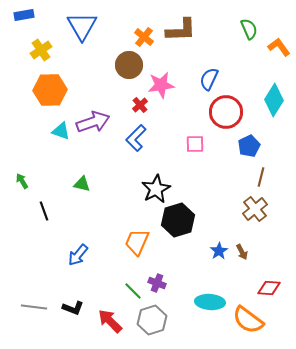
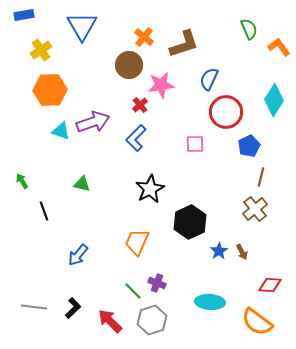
brown L-shape: moved 3 px right, 14 px down; rotated 16 degrees counterclockwise
black star: moved 6 px left
black hexagon: moved 12 px right, 2 px down; rotated 8 degrees counterclockwise
red diamond: moved 1 px right, 3 px up
black L-shape: rotated 65 degrees counterclockwise
orange semicircle: moved 9 px right, 2 px down
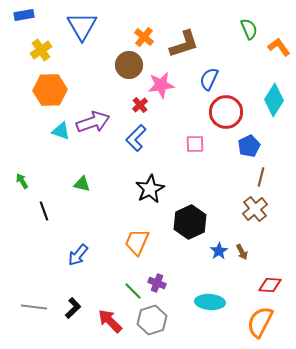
orange semicircle: moved 3 px right; rotated 80 degrees clockwise
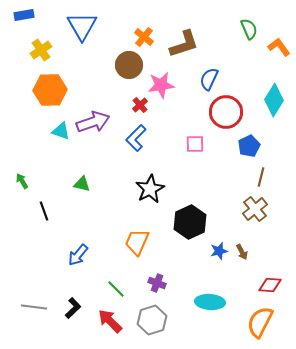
blue star: rotated 18 degrees clockwise
green line: moved 17 px left, 2 px up
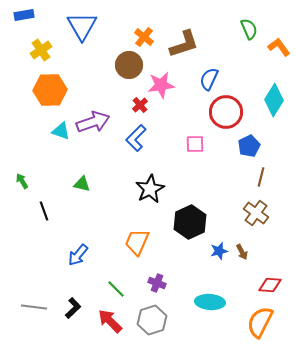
brown cross: moved 1 px right, 4 px down; rotated 15 degrees counterclockwise
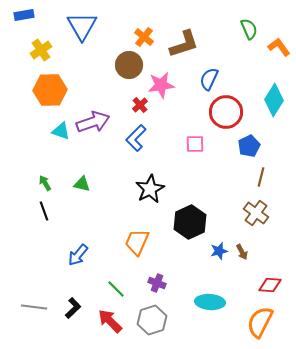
green arrow: moved 23 px right, 2 px down
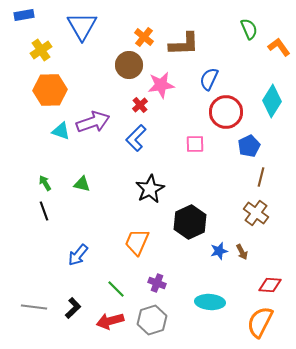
brown L-shape: rotated 16 degrees clockwise
cyan diamond: moved 2 px left, 1 px down
red arrow: rotated 60 degrees counterclockwise
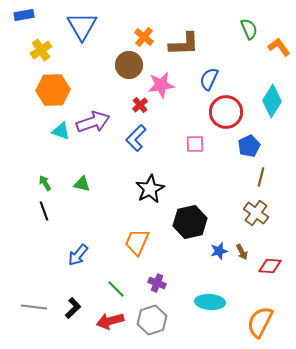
orange hexagon: moved 3 px right
black hexagon: rotated 12 degrees clockwise
red diamond: moved 19 px up
